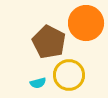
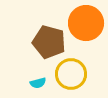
brown pentagon: rotated 12 degrees counterclockwise
yellow circle: moved 2 px right, 1 px up
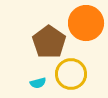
brown pentagon: rotated 20 degrees clockwise
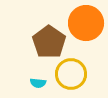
cyan semicircle: rotated 21 degrees clockwise
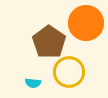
yellow circle: moved 2 px left, 2 px up
cyan semicircle: moved 5 px left
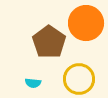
yellow circle: moved 10 px right, 7 px down
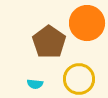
orange circle: moved 1 px right
cyan semicircle: moved 2 px right, 1 px down
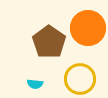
orange circle: moved 1 px right, 5 px down
yellow circle: moved 1 px right
